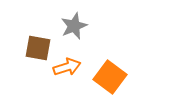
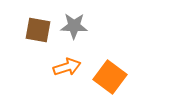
gray star: rotated 24 degrees clockwise
brown square: moved 18 px up
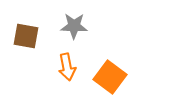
brown square: moved 12 px left, 6 px down
orange arrow: rotated 96 degrees clockwise
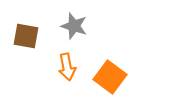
gray star: rotated 16 degrees clockwise
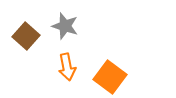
gray star: moved 9 px left
brown square: rotated 32 degrees clockwise
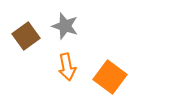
brown square: rotated 12 degrees clockwise
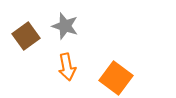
orange square: moved 6 px right, 1 px down
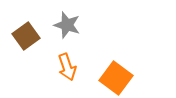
gray star: moved 2 px right, 1 px up
orange arrow: rotated 8 degrees counterclockwise
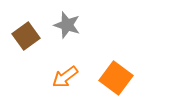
orange arrow: moved 2 px left, 10 px down; rotated 72 degrees clockwise
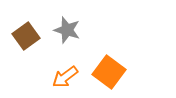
gray star: moved 5 px down
orange square: moved 7 px left, 6 px up
